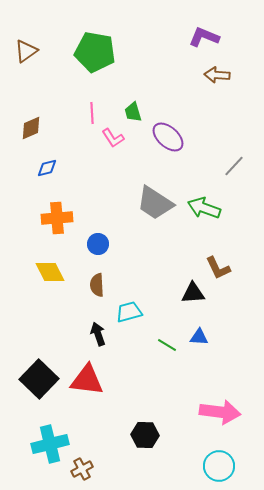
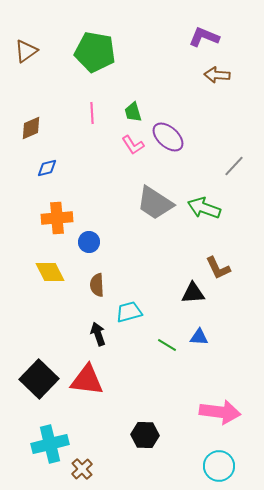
pink L-shape: moved 20 px right, 7 px down
blue circle: moved 9 px left, 2 px up
brown cross: rotated 15 degrees counterclockwise
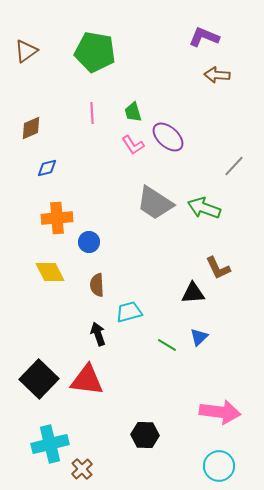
blue triangle: rotated 48 degrees counterclockwise
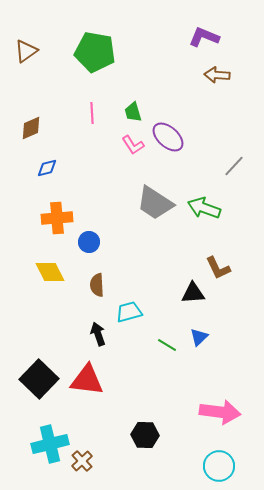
brown cross: moved 8 px up
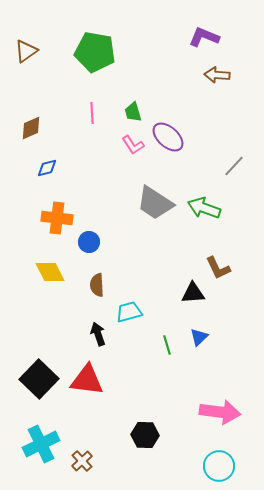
orange cross: rotated 12 degrees clockwise
green line: rotated 42 degrees clockwise
cyan cross: moved 9 px left; rotated 12 degrees counterclockwise
